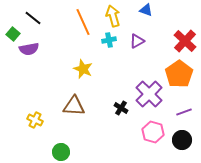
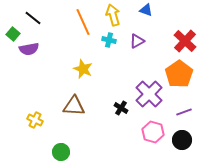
yellow arrow: moved 1 px up
cyan cross: rotated 24 degrees clockwise
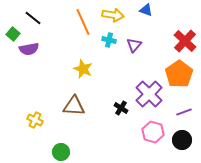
yellow arrow: rotated 115 degrees clockwise
purple triangle: moved 3 px left, 4 px down; rotated 21 degrees counterclockwise
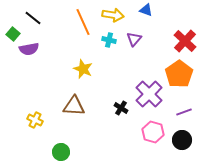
purple triangle: moved 6 px up
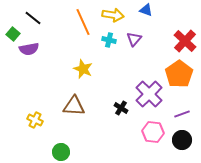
purple line: moved 2 px left, 2 px down
pink hexagon: rotated 10 degrees counterclockwise
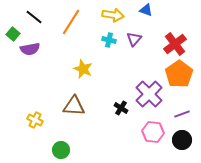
black line: moved 1 px right, 1 px up
orange line: moved 12 px left; rotated 56 degrees clockwise
red cross: moved 10 px left, 3 px down; rotated 10 degrees clockwise
purple semicircle: moved 1 px right
green circle: moved 2 px up
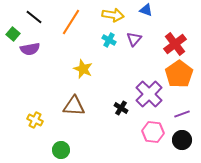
cyan cross: rotated 16 degrees clockwise
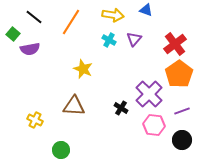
purple line: moved 3 px up
pink hexagon: moved 1 px right, 7 px up
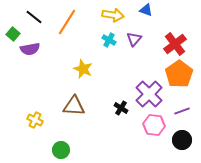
orange line: moved 4 px left
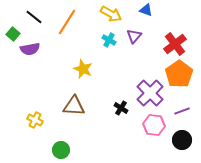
yellow arrow: moved 2 px left, 1 px up; rotated 20 degrees clockwise
purple triangle: moved 3 px up
purple cross: moved 1 px right, 1 px up
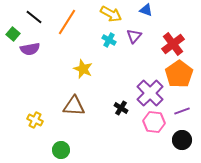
red cross: moved 2 px left
pink hexagon: moved 3 px up
